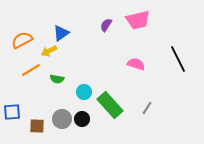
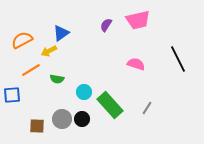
blue square: moved 17 px up
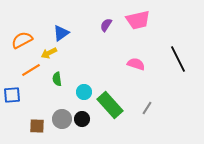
yellow arrow: moved 2 px down
green semicircle: rotated 72 degrees clockwise
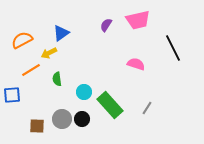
black line: moved 5 px left, 11 px up
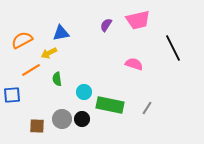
blue triangle: rotated 24 degrees clockwise
pink semicircle: moved 2 px left
green rectangle: rotated 36 degrees counterclockwise
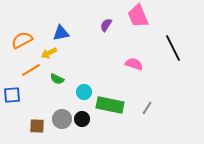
pink trapezoid: moved 4 px up; rotated 80 degrees clockwise
green semicircle: rotated 56 degrees counterclockwise
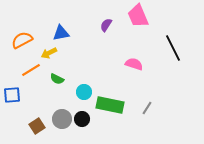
brown square: rotated 35 degrees counterclockwise
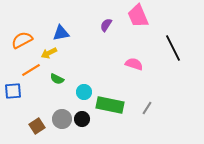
blue square: moved 1 px right, 4 px up
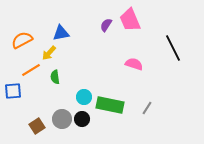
pink trapezoid: moved 8 px left, 4 px down
yellow arrow: rotated 21 degrees counterclockwise
green semicircle: moved 2 px left, 2 px up; rotated 56 degrees clockwise
cyan circle: moved 5 px down
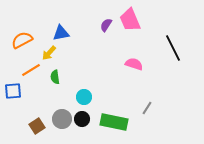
green rectangle: moved 4 px right, 17 px down
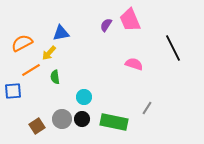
orange semicircle: moved 3 px down
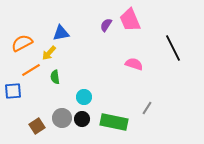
gray circle: moved 1 px up
